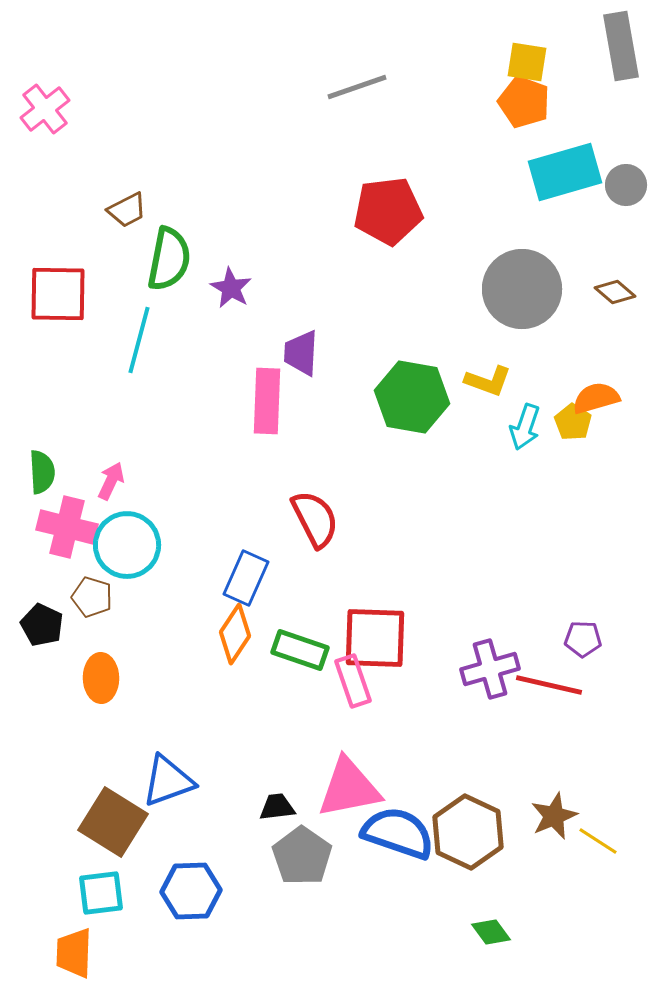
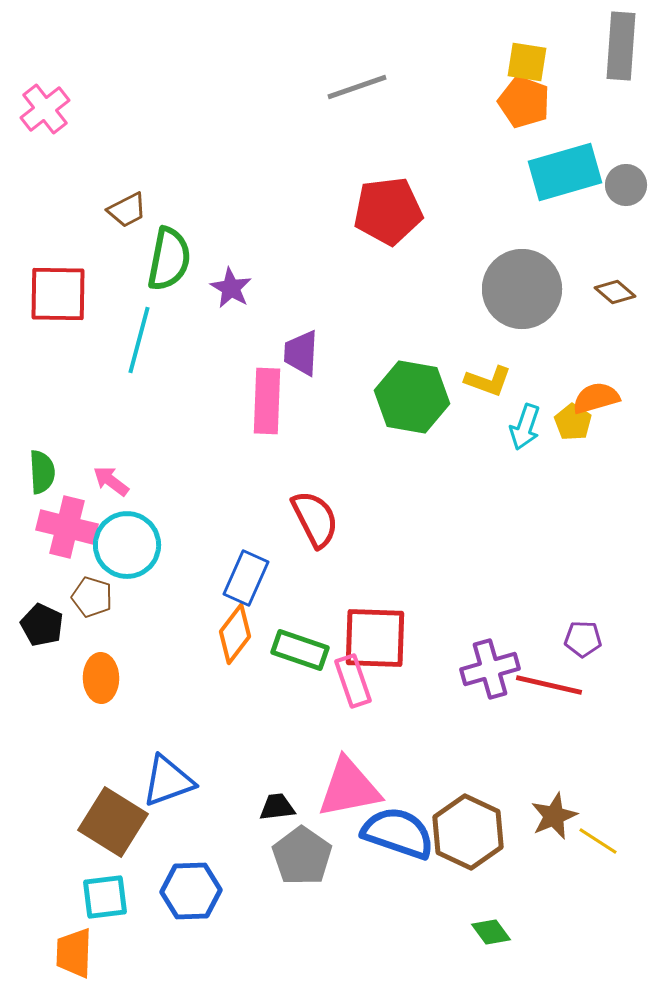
gray rectangle at (621, 46): rotated 14 degrees clockwise
pink arrow at (111, 481): rotated 78 degrees counterclockwise
orange diamond at (235, 634): rotated 4 degrees clockwise
cyan square at (101, 893): moved 4 px right, 4 px down
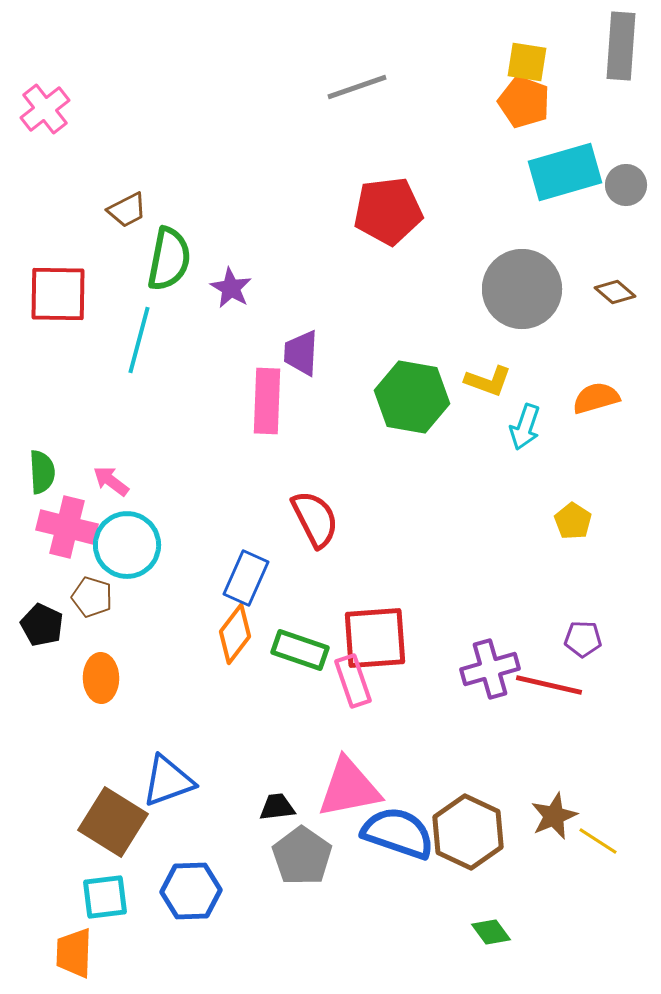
yellow pentagon at (573, 422): moved 99 px down
red square at (375, 638): rotated 6 degrees counterclockwise
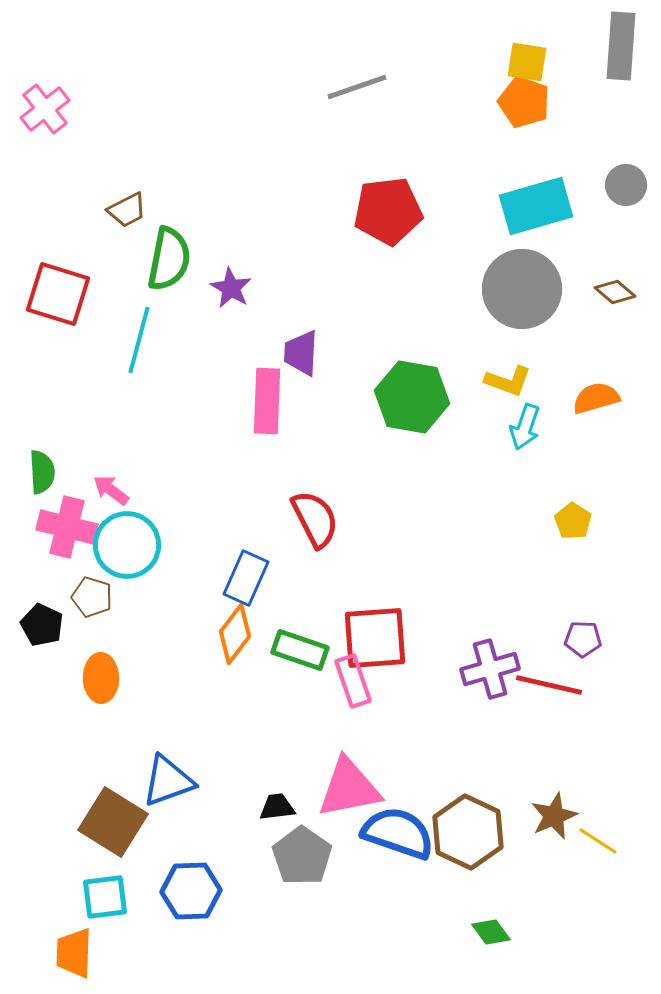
cyan rectangle at (565, 172): moved 29 px left, 34 px down
red square at (58, 294): rotated 16 degrees clockwise
yellow L-shape at (488, 381): moved 20 px right
pink arrow at (111, 481): moved 9 px down
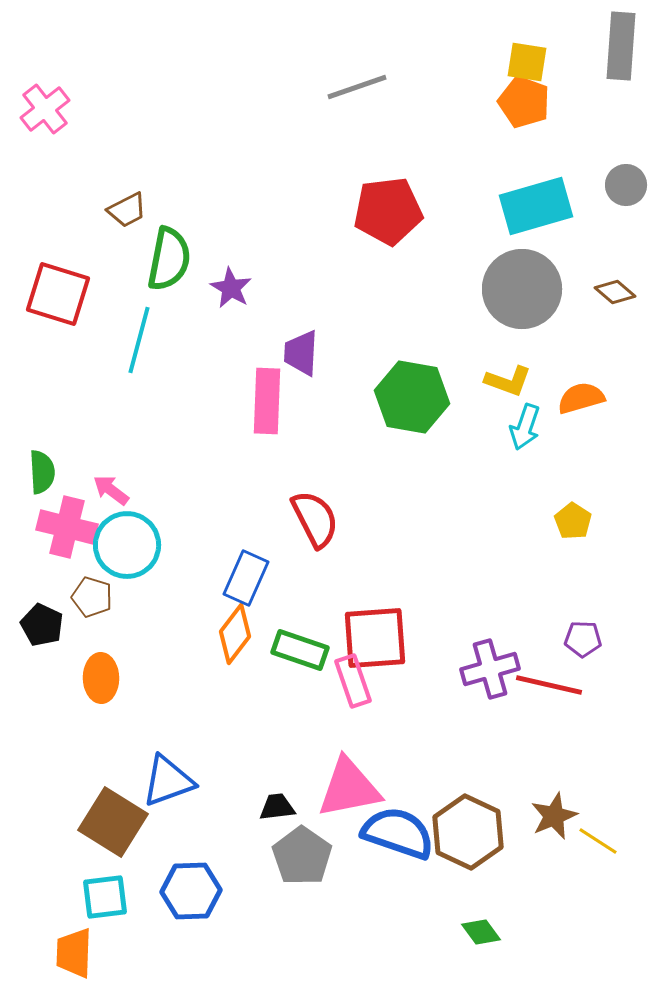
orange semicircle at (596, 398): moved 15 px left
green diamond at (491, 932): moved 10 px left
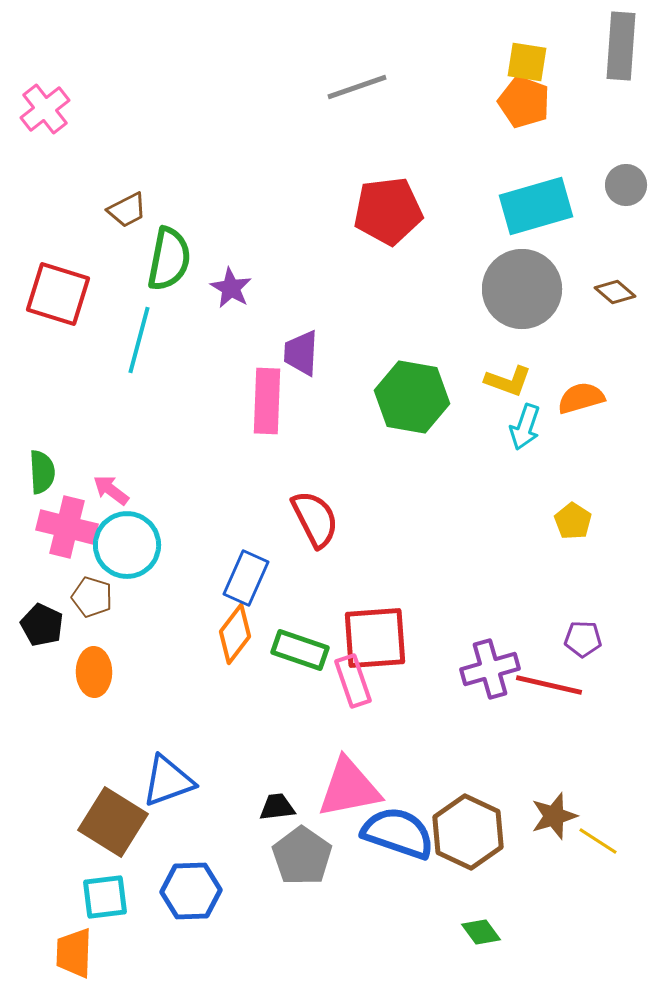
orange ellipse at (101, 678): moved 7 px left, 6 px up
brown star at (554, 816): rotated 6 degrees clockwise
